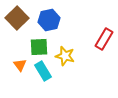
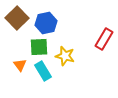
blue hexagon: moved 3 px left, 3 px down
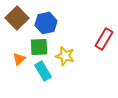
orange triangle: moved 1 px left, 6 px up; rotated 24 degrees clockwise
